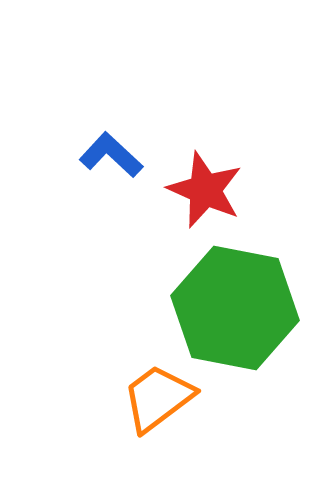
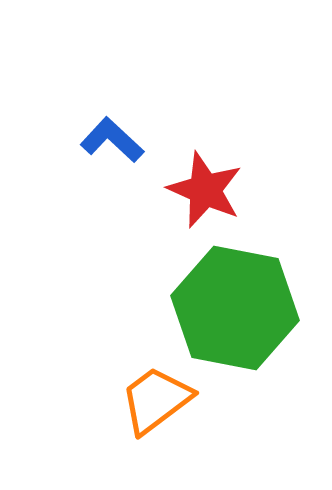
blue L-shape: moved 1 px right, 15 px up
orange trapezoid: moved 2 px left, 2 px down
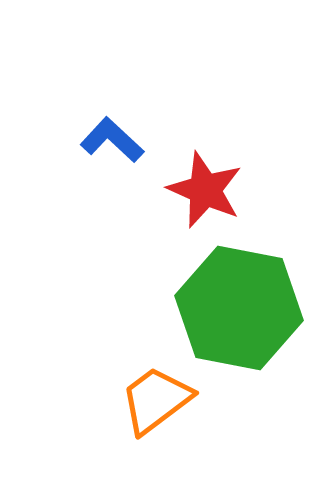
green hexagon: moved 4 px right
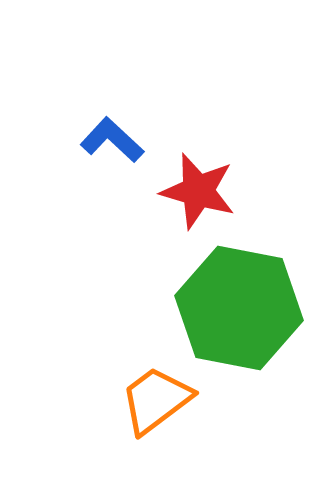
red star: moved 7 px left, 1 px down; rotated 8 degrees counterclockwise
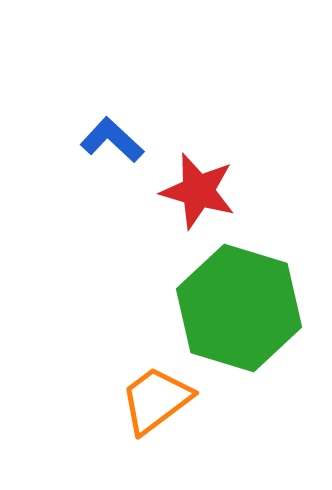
green hexagon: rotated 6 degrees clockwise
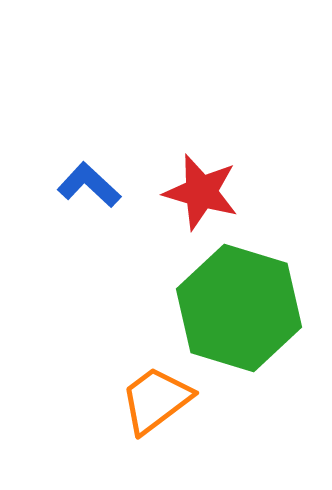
blue L-shape: moved 23 px left, 45 px down
red star: moved 3 px right, 1 px down
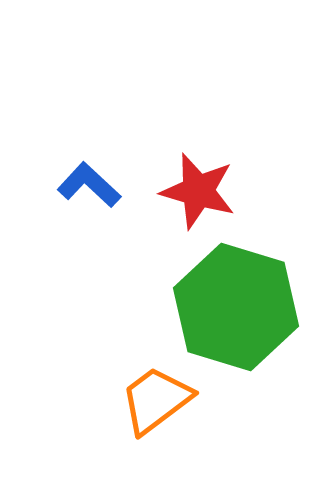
red star: moved 3 px left, 1 px up
green hexagon: moved 3 px left, 1 px up
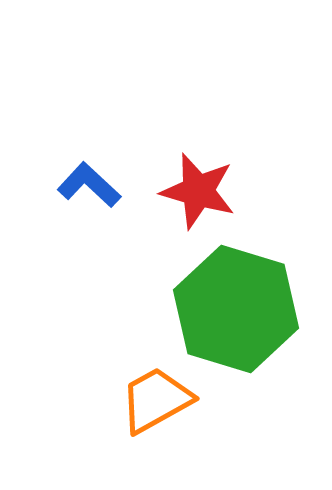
green hexagon: moved 2 px down
orange trapezoid: rotated 8 degrees clockwise
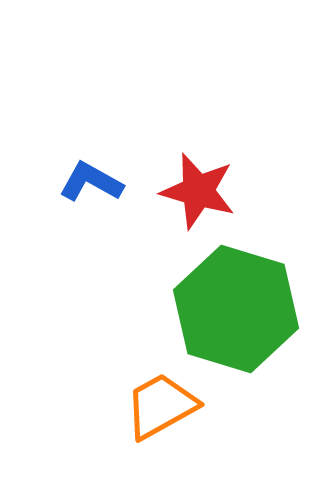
blue L-shape: moved 2 px right, 3 px up; rotated 14 degrees counterclockwise
orange trapezoid: moved 5 px right, 6 px down
